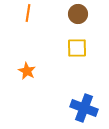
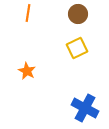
yellow square: rotated 25 degrees counterclockwise
blue cross: moved 1 px right; rotated 8 degrees clockwise
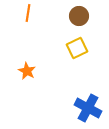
brown circle: moved 1 px right, 2 px down
blue cross: moved 3 px right
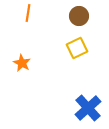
orange star: moved 5 px left, 8 px up
blue cross: rotated 20 degrees clockwise
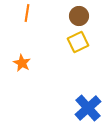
orange line: moved 1 px left
yellow square: moved 1 px right, 6 px up
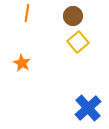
brown circle: moved 6 px left
yellow square: rotated 15 degrees counterclockwise
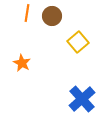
brown circle: moved 21 px left
blue cross: moved 6 px left, 9 px up
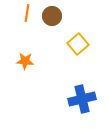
yellow square: moved 2 px down
orange star: moved 3 px right, 2 px up; rotated 24 degrees counterclockwise
blue cross: rotated 28 degrees clockwise
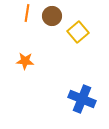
yellow square: moved 12 px up
blue cross: rotated 36 degrees clockwise
